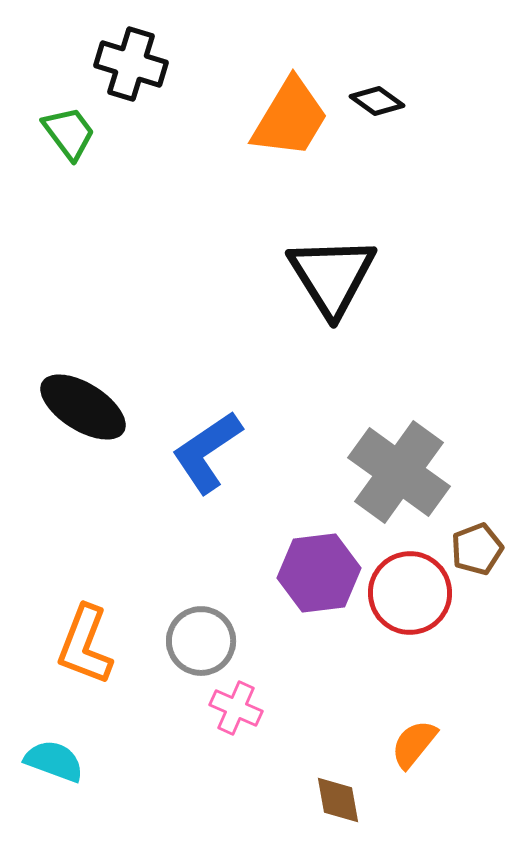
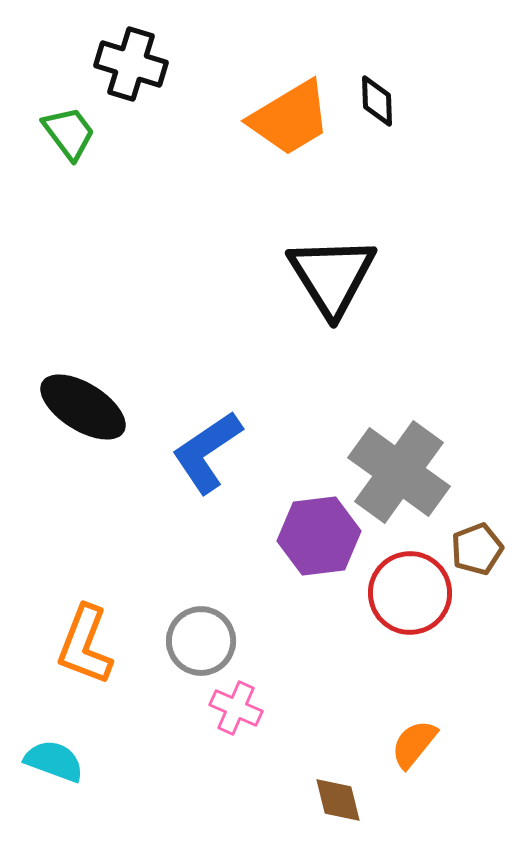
black diamond: rotated 52 degrees clockwise
orange trapezoid: rotated 28 degrees clockwise
purple hexagon: moved 37 px up
brown diamond: rotated 4 degrees counterclockwise
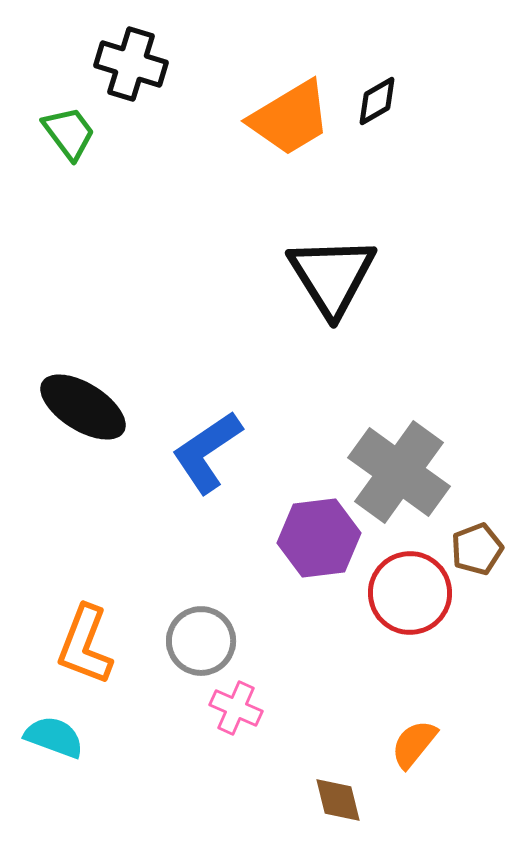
black diamond: rotated 62 degrees clockwise
purple hexagon: moved 2 px down
cyan semicircle: moved 24 px up
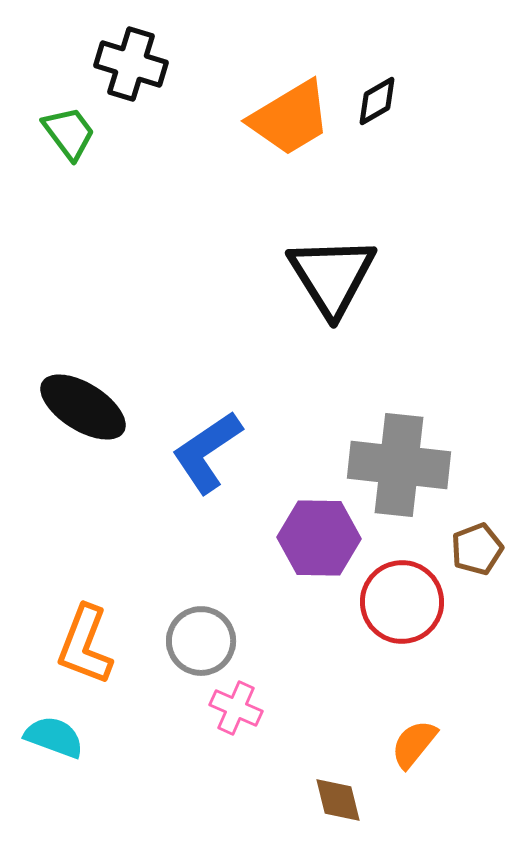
gray cross: moved 7 px up; rotated 30 degrees counterclockwise
purple hexagon: rotated 8 degrees clockwise
red circle: moved 8 px left, 9 px down
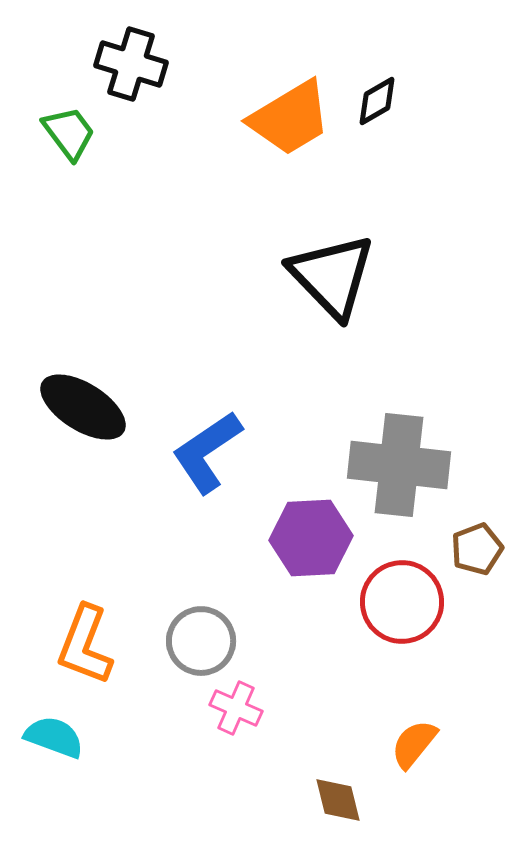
black triangle: rotated 12 degrees counterclockwise
purple hexagon: moved 8 px left; rotated 4 degrees counterclockwise
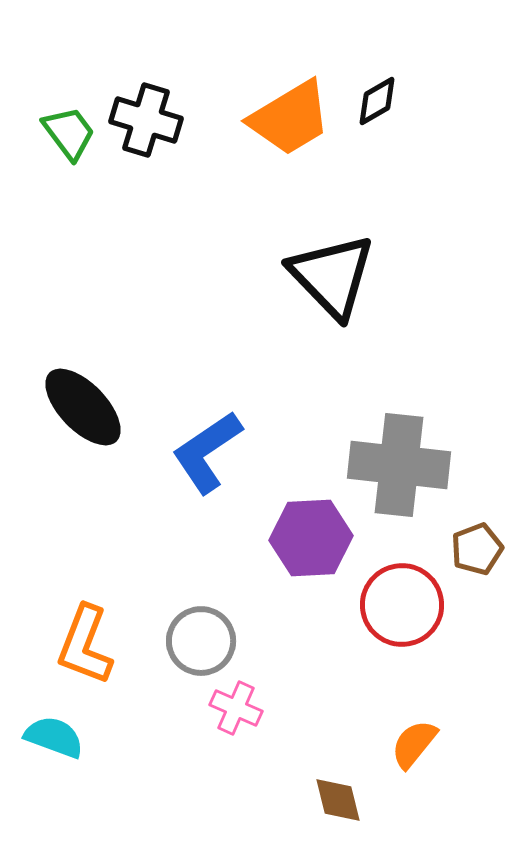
black cross: moved 15 px right, 56 px down
black ellipse: rotated 14 degrees clockwise
red circle: moved 3 px down
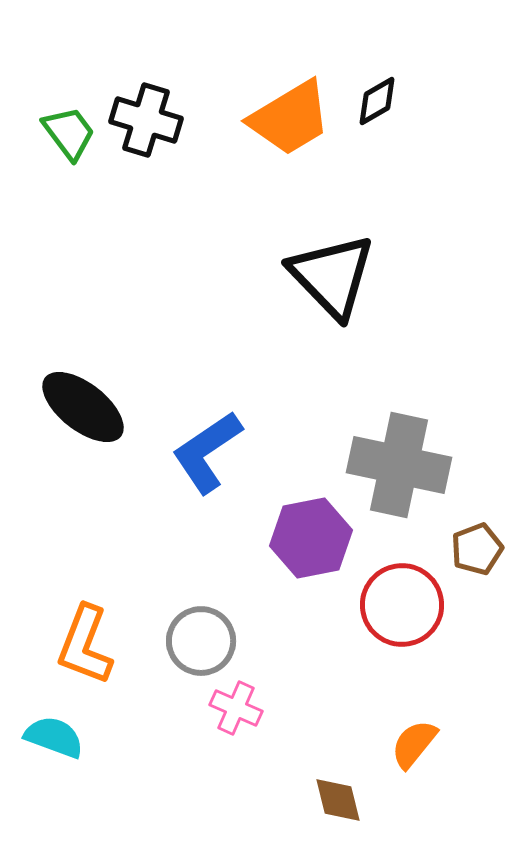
black ellipse: rotated 8 degrees counterclockwise
gray cross: rotated 6 degrees clockwise
purple hexagon: rotated 8 degrees counterclockwise
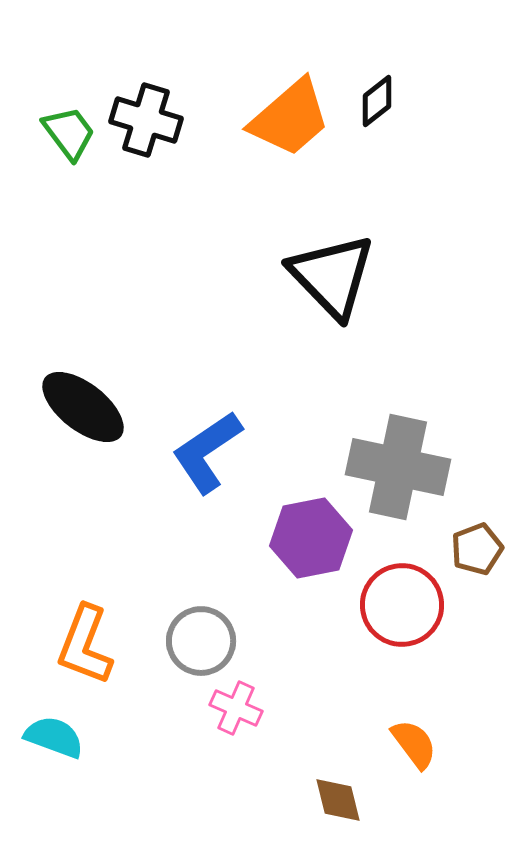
black diamond: rotated 8 degrees counterclockwise
orange trapezoid: rotated 10 degrees counterclockwise
gray cross: moved 1 px left, 2 px down
orange semicircle: rotated 104 degrees clockwise
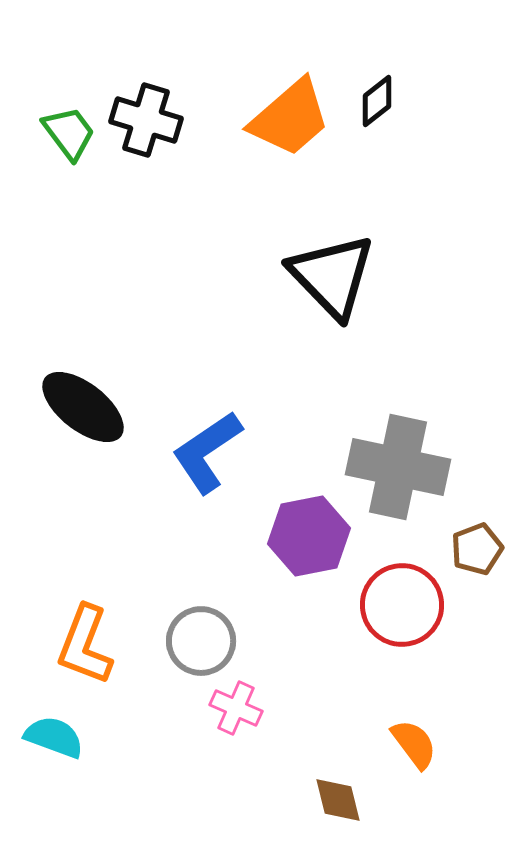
purple hexagon: moved 2 px left, 2 px up
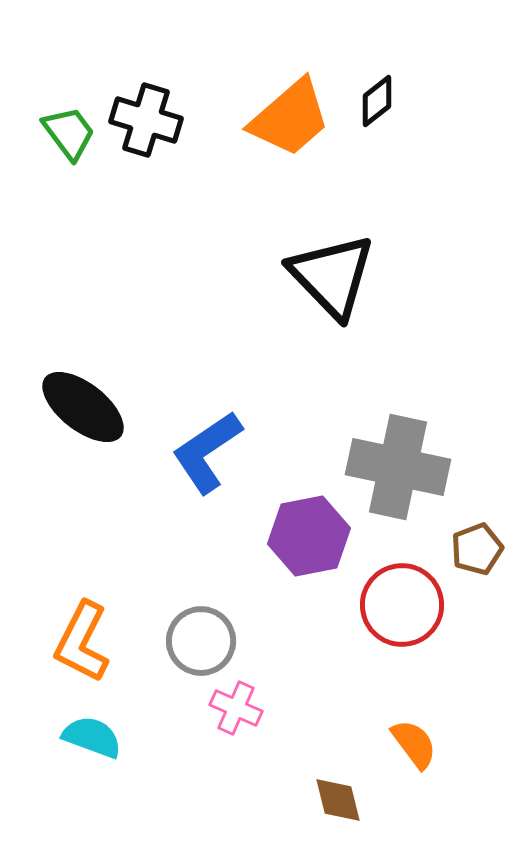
orange L-shape: moved 3 px left, 3 px up; rotated 6 degrees clockwise
cyan semicircle: moved 38 px right
